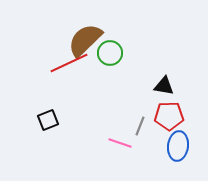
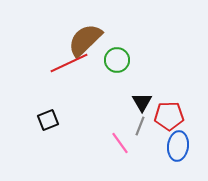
green circle: moved 7 px right, 7 px down
black triangle: moved 22 px left, 16 px down; rotated 50 degrees clockwise
pink line: rotated 35 degrees clockwise
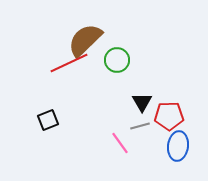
gray line: rotated 54 degrees clockwise
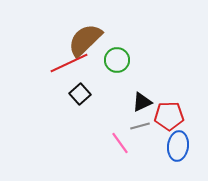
black triangle: rotated 35 degrees clockwise
black square: moved 32 px right, 26 px up; rotated 20 degrees counterclockwise
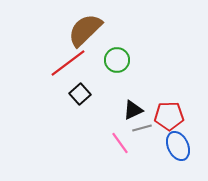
brown semicircle: moved 10 px up
red line: moved 1 px left; rotated 12 degrees counterclockwise
black triangle: moved 9 px left, 8 px down
gray line: moved 2 px right, 2 px down
blue ellipse: rotated 32 degrees counterclockwise
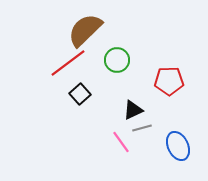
red pentagon: moved 35 px up
pink line: moved 1 px right, 1 px up
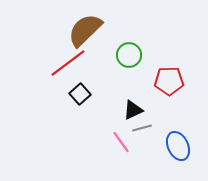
green circle: moved 12 px right, 5 px up
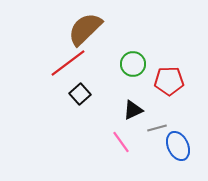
brown semicircle: moved 1 px up
green circle: moved 4 px right, 9 px down
gray line: moved 15 px right
